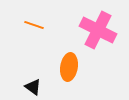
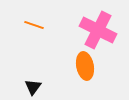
orange ellipse: moved 16 px right, 1 px up; rotated 20 degrees counterclockwise
black triangle: rotated 30 degrees clockwise
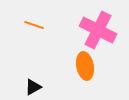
black triangle: rotated 24 degrees clockwise
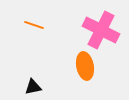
pink cross: moved 3 px right
black triangle: rotated 18 degrees clockwise
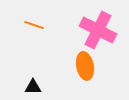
pink cross: moved 3 px left
black triangle: rotated 12 degrees clockwise
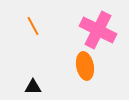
orange line: moved 1 px left, 1 px down; rotated 42 degrees clockwise
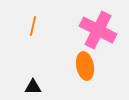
orange line: rotated 42 degrees clockwise
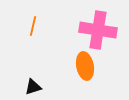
pink cross: rotated 18 degrees counterclockwise
black triangle: rotated 18 degrees counterclockwise
